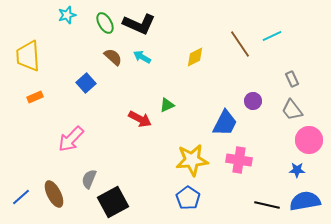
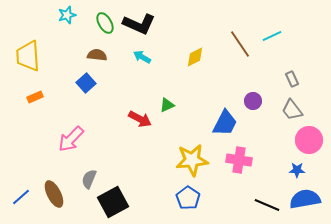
brown semicircle: moved 16 px left, 2 px up; rotated 36 degrees counterclockwise
blue semicircle: moved 2 px up
black line: rotated 10 degrees clockwise
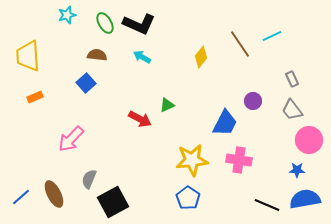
yellow diamond: moved 6 px right; rotated 25 degrees counterclockwise
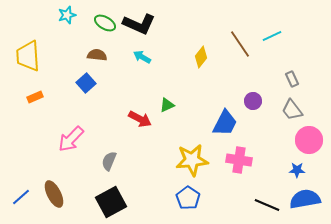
green ellipse: rotated 30 degrees counterclockwise
gray semicircle: moved 20 px right, 18 px up
black square: moved 2 px left
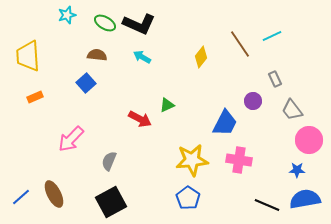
gray rectangle: moved 17 px left
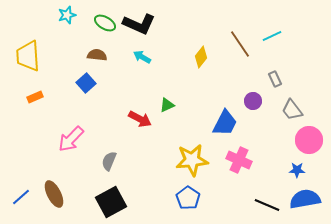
pink cross: rotated 15 degrees clockwise
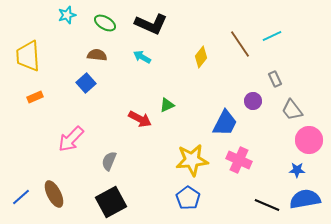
black L-shape: moved 12 px right
